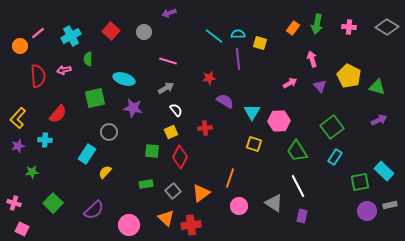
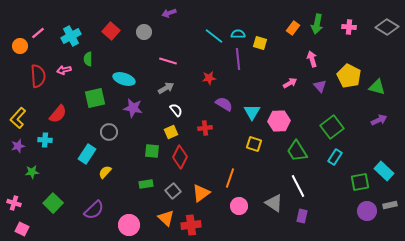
purple semicircle at (225, 101): moved 1 px left, 3 px down
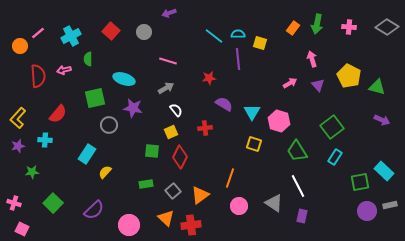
purple triangle at (320, 86): moved 2 px left, 1 px up
purple arrow at (379, 120): moved 3 px right; rotated 49 degrees clockwise
pink hexagon at (279, 121): rotated 20 degrees clockwise
gray circle at (109, 132): moved 7 px up
orange triangle at (201, 193): moved 1 px left, 2 px down
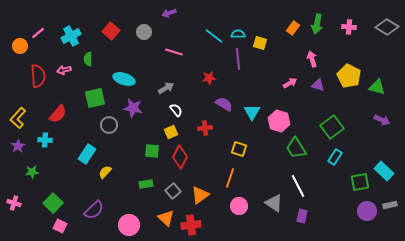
pink line at (168, 61): moved 6 px right, 9 px up
purple triangle at (318, 85): rotated 32 degrees counterclockwise
yellow square at (254, 144): moved 15 px left, 5 px down
purple star at (18, 146): rotated 16 degrees counterclockwise
green trapezoid at (297, 151): moved 1 px left, 3 px up
pink square at (22, 229): moved 38 px right, 3 px up
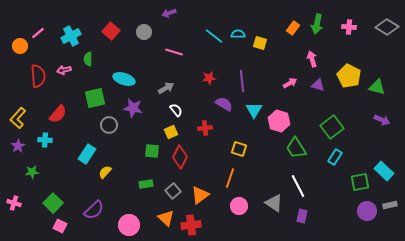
purple line at (238, 59): moved 4 px right, 22 px down
cyan triangle at (252, 112): moved 2 px right, 2 px up
